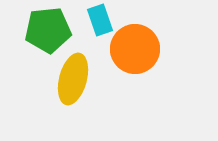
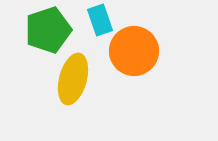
green pentagon: rotated 12 degrees counterclockwise
orange circle: moved 1 px left, 2 px down
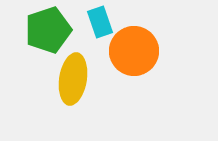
cyan rectangle: moved 2 px down
yellow ellipse: rotated 6 degrees counterclockwise
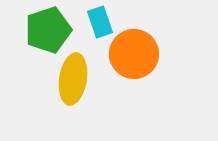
orange circle: moved 3 px down
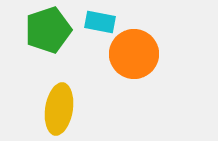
cyan rectangle: rotated 60 degrees counterclockwise
yellow ellipse: moved 14 px left, 30 px down
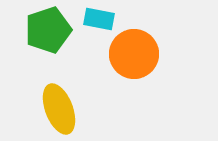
cyan rectangle: moved 1 px left, 3 px up
yellow ellipse: rotated 30 degrees counterclockwise
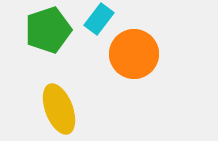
cyan rectangle: rotated 64 degrees counterclockwise
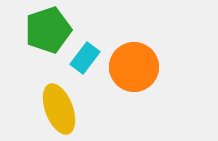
cyan rectangle: moved 14 px left, 39 px down
orange circle: moved 13 px down
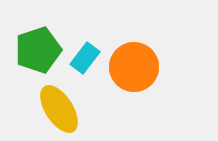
green pentagon: moved 10 px left, 20 px down
yellow ellipse: rotated 12 degrees counterclockwise
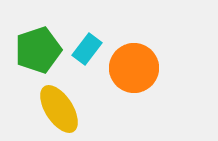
cyan rectangle: moved 2 px right, 9 px up
orange circle: moved 1 px down
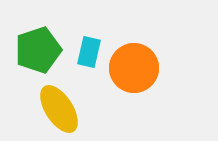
cyan rectangle: moved 2 px right, 3 px down; rotated 24 degrees counterclockwise
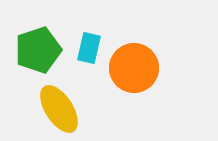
cyan rectangle: moved 4 px up
